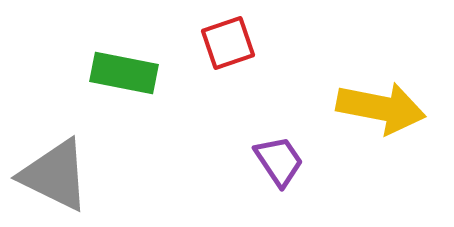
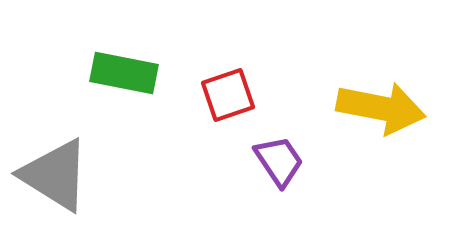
red square: moved 52 px down
gray triangle: rotated 6 degrees clockwise
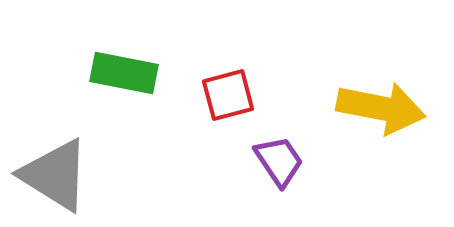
red square: rotated 4 degrees clockwise
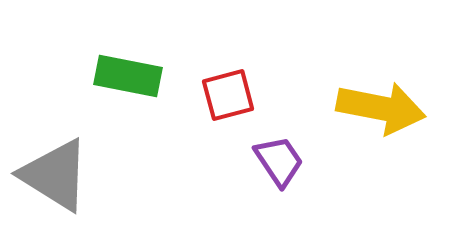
green rectangle: moved 4 px right, 3 px down
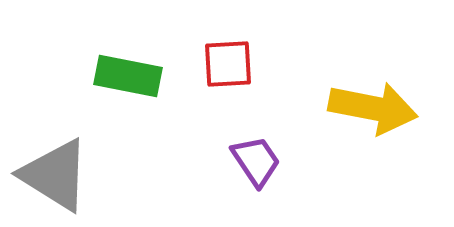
red square: moved 31 px up; rotated 12 degrees clockwise
yellow arrow: moved 8 px left
purple trapezoid: moved 23 px left
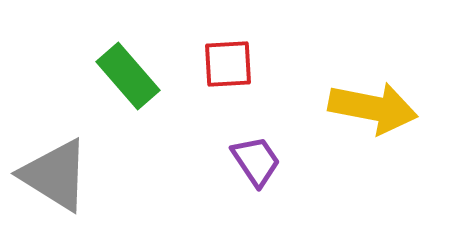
green rectangle: rotated 38 degrees clockwise
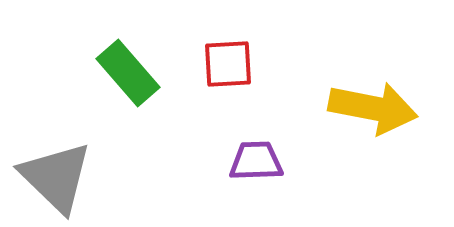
green rectangle: moved 3 px up
purple trapezoid: rotated 58 degrees counterclockwise
gray triangle: moved 1 px right, 2 px down; rotated 12 degrees clockwise
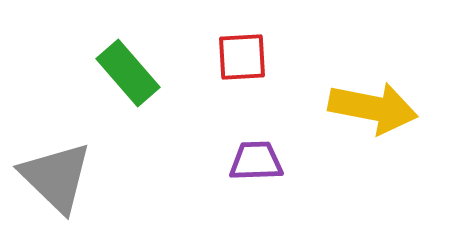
red square: moved 14 px right, 7 px up
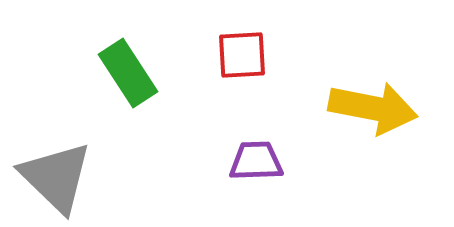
red square: moved 2 px up
green rectangle: rotated 8 degrees clockwise
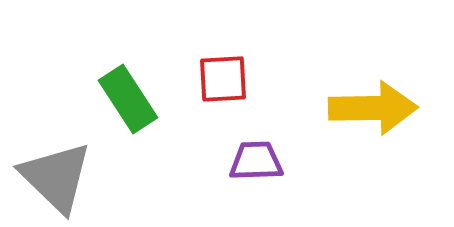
red square: moved 19 px left, 24 px down
green rectangle: moved 26 px down
yellow arrow: rotated 12 degrees counterclockwise
